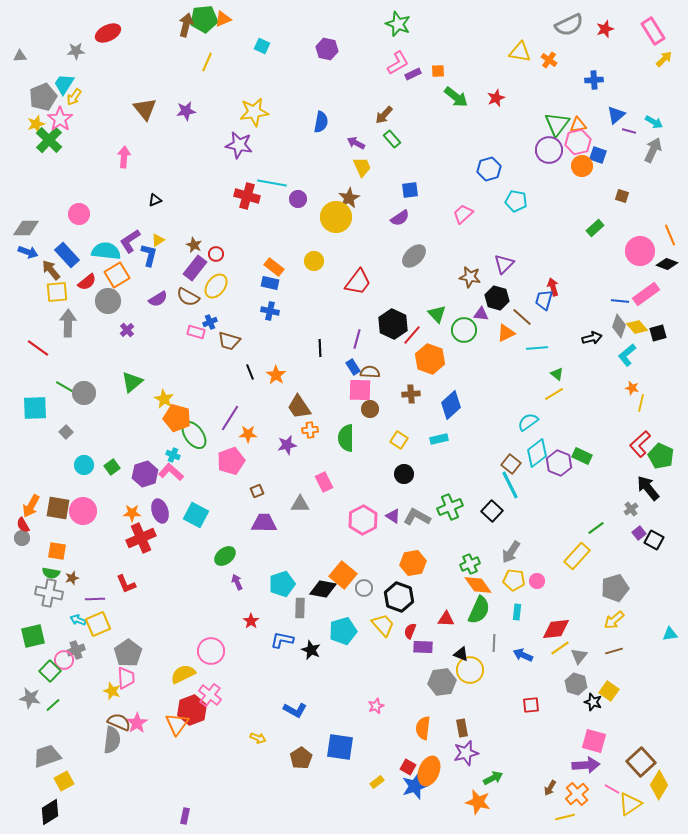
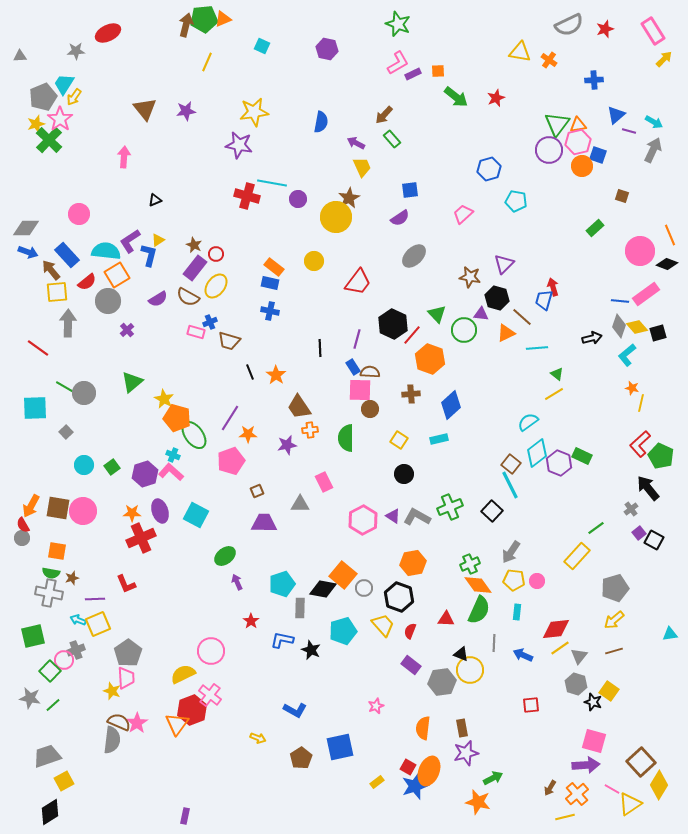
purple rectangle at (423, 647): moved 12 px left, 18 px down; rotated 36 degrees clockwise
blue square at (340, 747): rotated 20 degrees counterclockwise
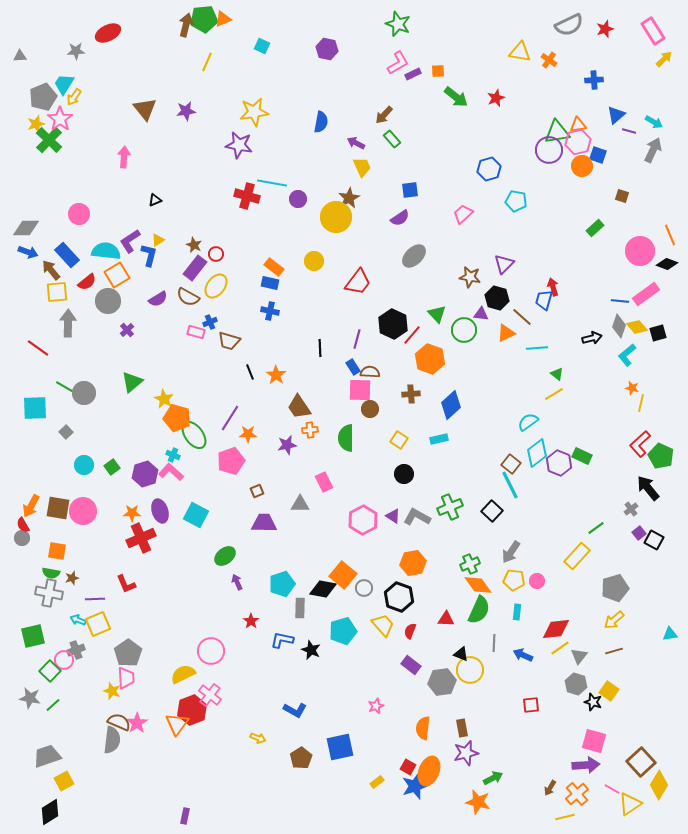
green triangle at (557, 124): moved 8 px down; rotated 44 degrees clockwise
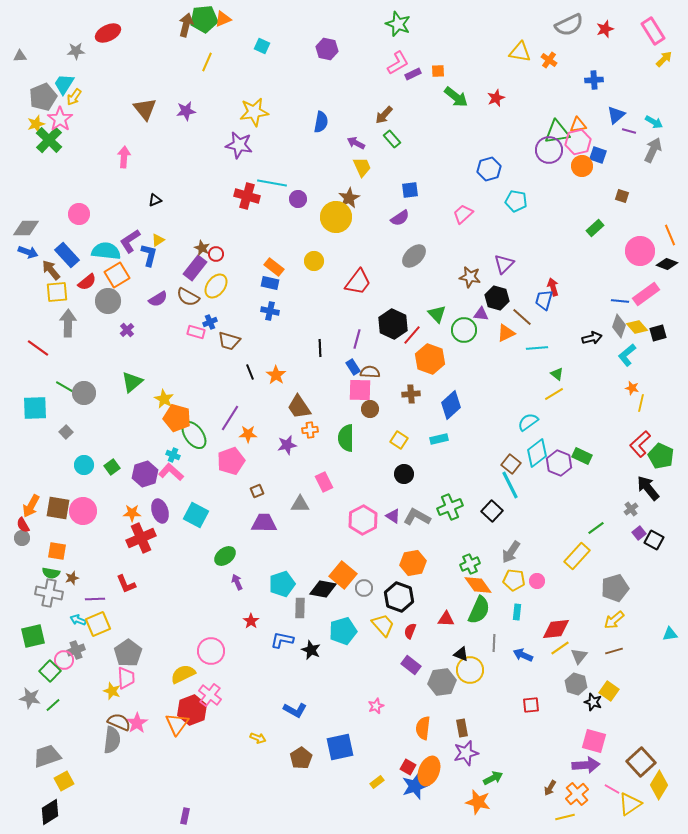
brown star at (194, 245): moved 8 px right, 3 px down
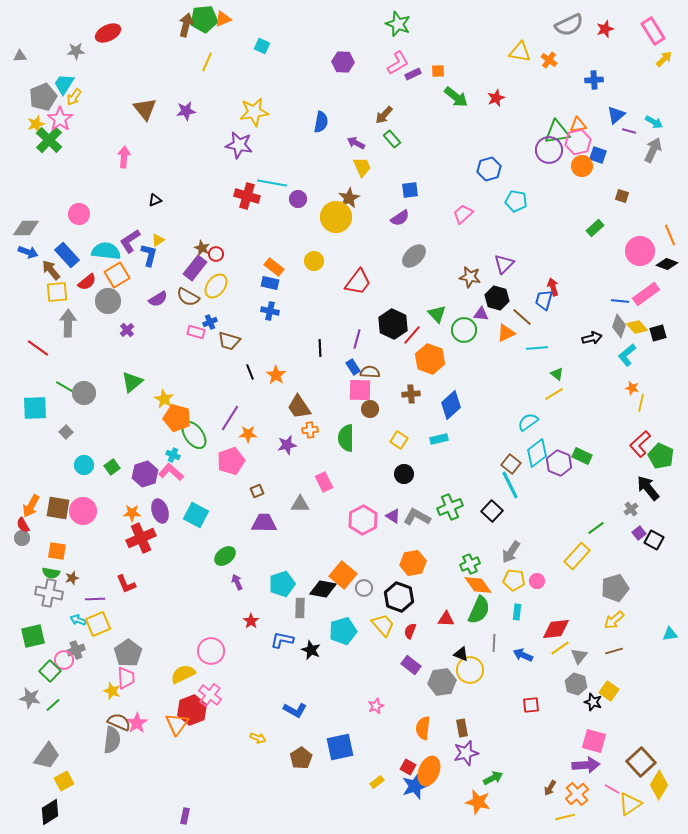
purple hexagon at (327, 49): moved 16 px right, 13 px down; rotated 10 degrees counterclockwise
gray trapezoid at (47, 756): rotated 144 degrees clockwise
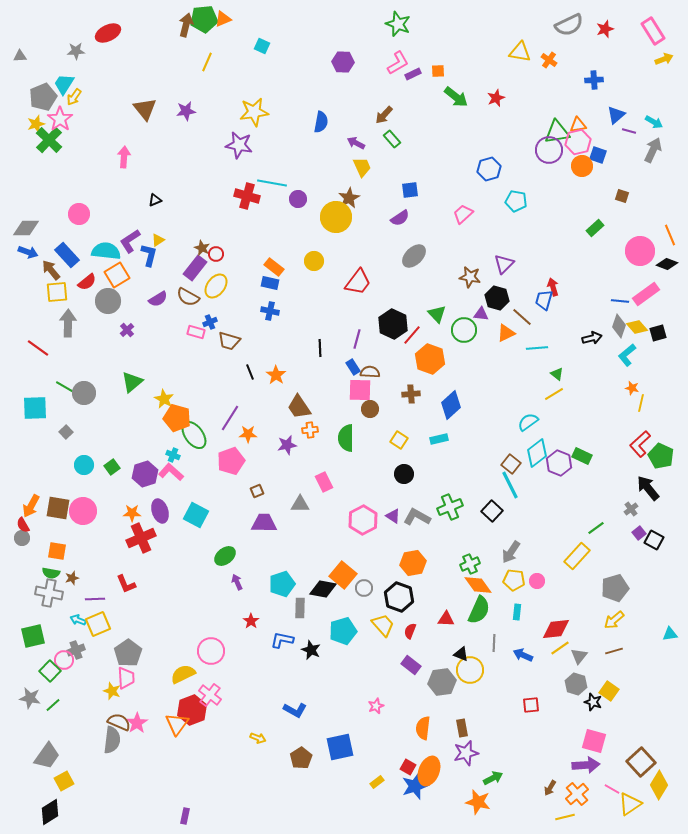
yellow arrow at (664, 59): rotated 24 degrees clockwise
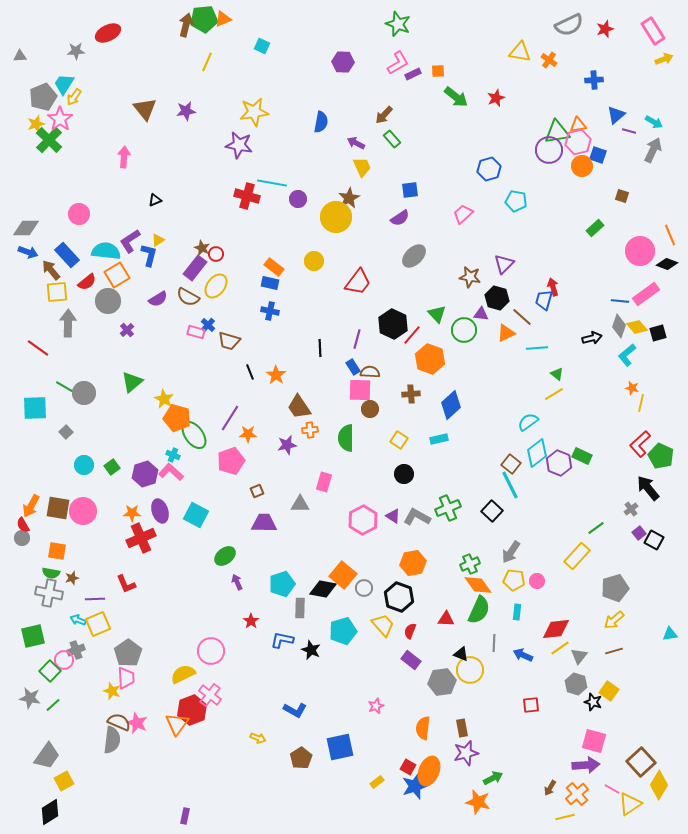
blue cross at (210, 322): moved 2 px left, 3 px down; rotated 24 degrees counterclockwise
pink rectangle at (324, 482): rotated 42 degrees clockwise
green cross at (450, 507): moved 2 px left, 1 px down
purple rectangle at (411, 665): moved 5 px up
pink star at (137, 723): rotated 15 degrees counterclockwise
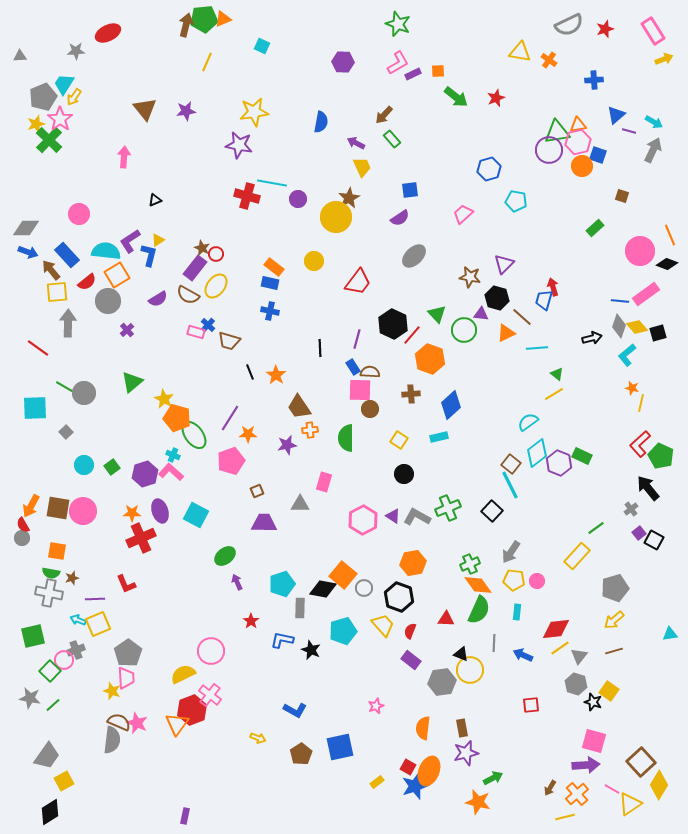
brown semicircle at (188, 297): moved 2 px up
cyan rectangle at (439, 439): moved 2 px up
brown pentagon at (301, 758): moved 4 px up
